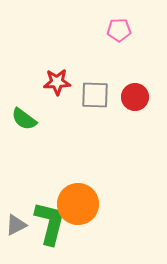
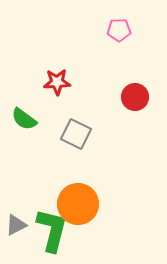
gray square: moved 19 px left, 39 px down; rotated 24 degrees clockwise
green L-shape: moved 2 px right, 7 px down
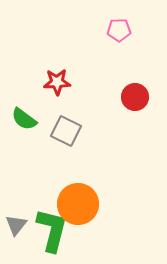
gray square: moved 10 px left, 3 px up
gray triangle: rotated 25 degrees counterclockwise
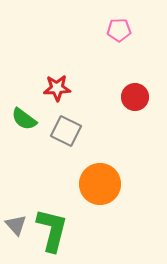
red star: moved 6 px down
orange circle: moved 22 px right, 20 px up
gray triangle: rotated 20 degrees counterclockwise
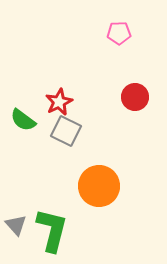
pink pentagon: moved 3 px down
red star: moved 2 px right, 14 px down; rotated 24 degrees counterclockwise
green semicircle: moved 1 px left, 1 px down
orange circle: moved 1 px left, 2 px down
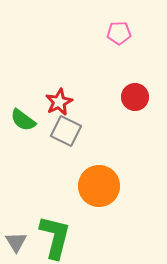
gray triangle: moved 17 px down; rotated 10 degrees clockwise
green L-shape: moved 3 px right, 7 px down
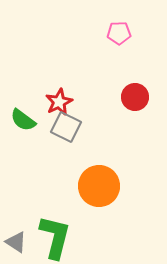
gray square: moved 4 px up
gray triangle: rotated 25 degrees counterclockwise
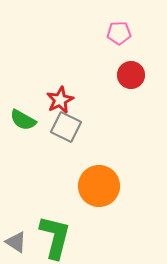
red circle: moved 4 px left, 22 px up
red star: moved 1 px right, 2 px up
green semicircle: rotated 8 degrees counterclockwise
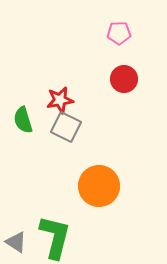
red circle: moved 7 px left, 4 px down
red star: rotated 16 degrees clockwise
green semicircle: rotated 44 degrees clockwise
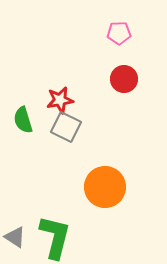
orange circle: moved 6 px right, 1 px down
gray triangle: moved 1 px left, 5 px up
